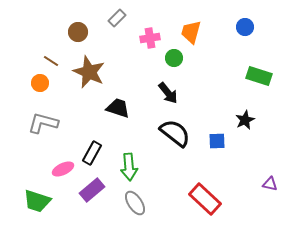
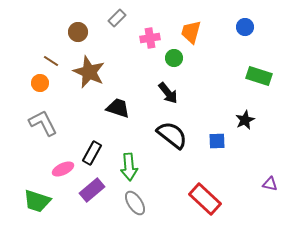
gray L-shape: rotated 48 degrees clockwise
black semicircle: moved 3 px left, 2 px down
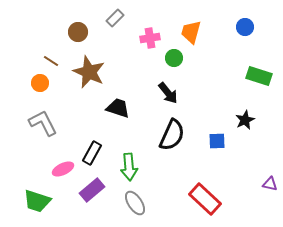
gray rectangle: moved 2 px left
black semicircle: rotated 76 degrees clockwise
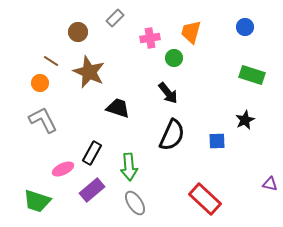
green rectangle: moved 7 px left, 1 px up
gray L-shape: moved 3 px up
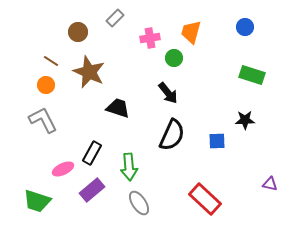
orange circle: moved 6 px right, 2 px down
black star: rotated 24 degrees clockwise
gray ellipse: moved 4 px right
